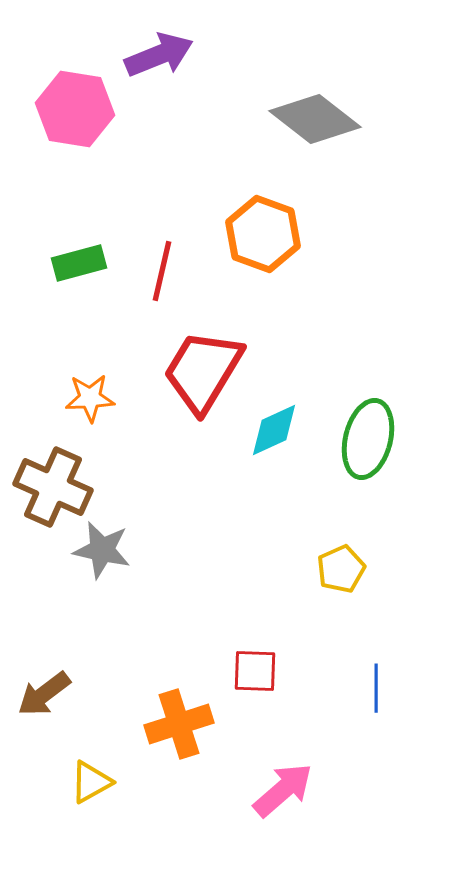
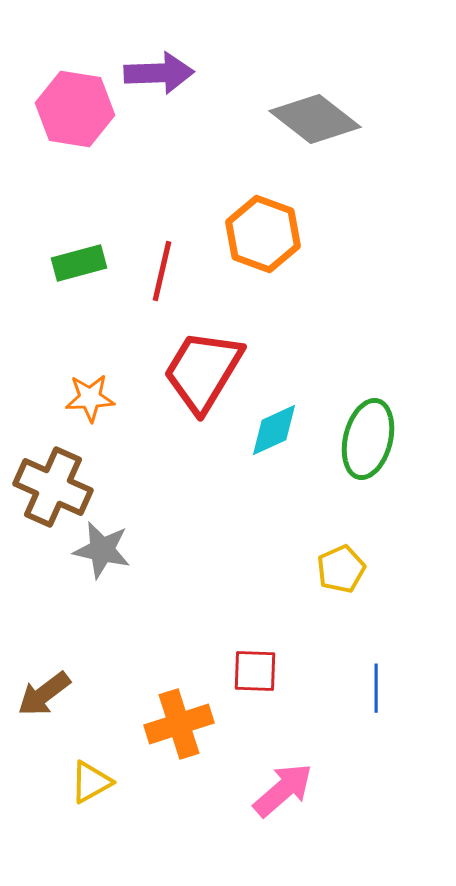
purple arrow: moved 18 px down; rotated 20 degrees clockwise
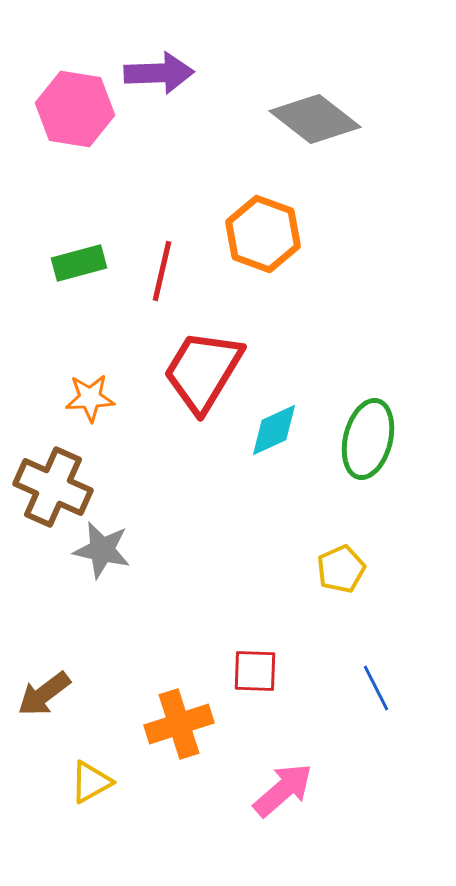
blue line: rotated 27 degrees counterclockwise
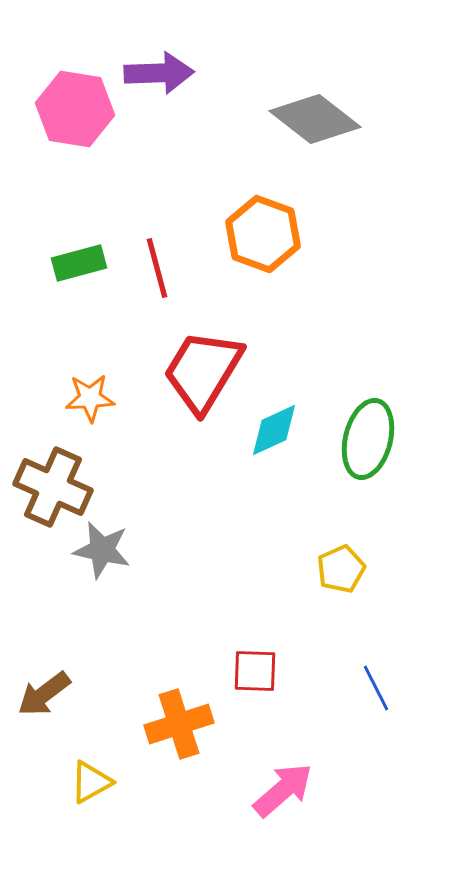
red line: moved 5 px left, 3 px up; rotated 28 degrees counterclockwise
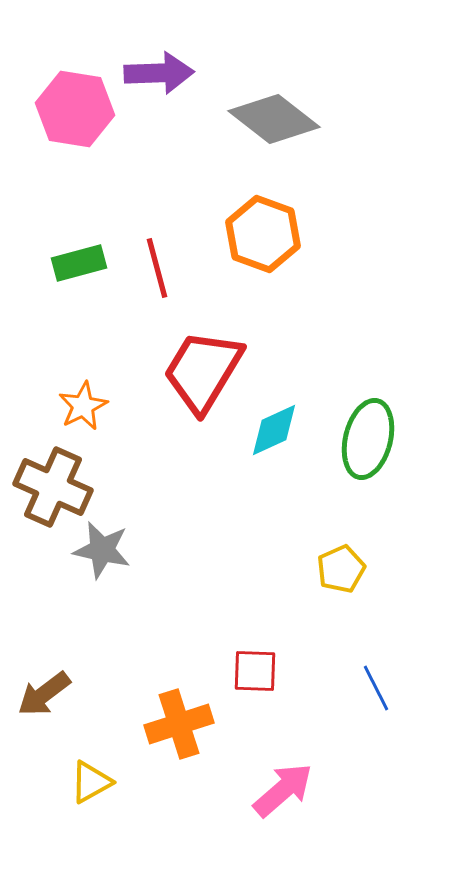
gray diamond: moved 41 px left
orange star: moved 7 px left, 8 px down; rotated 24 degrees counterclockwise
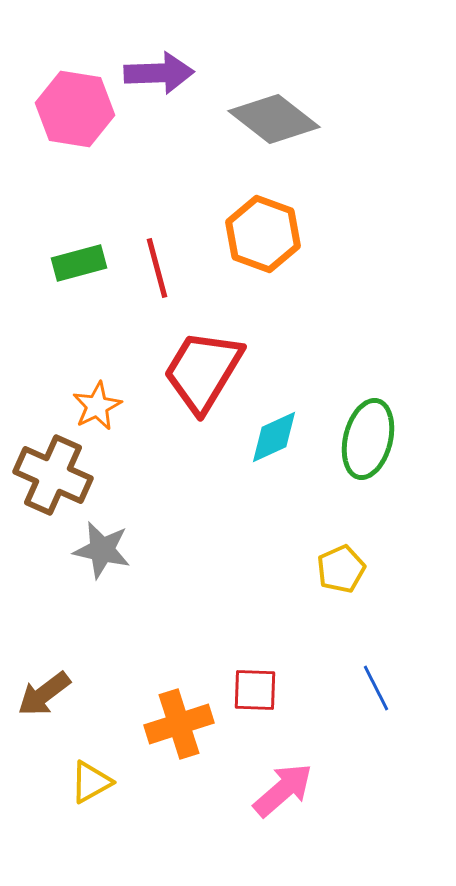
orange star: moved 14 px right
cyan diamond: moved 7 px down
brown cross: moved 12 px up
red square: moved 19 px down
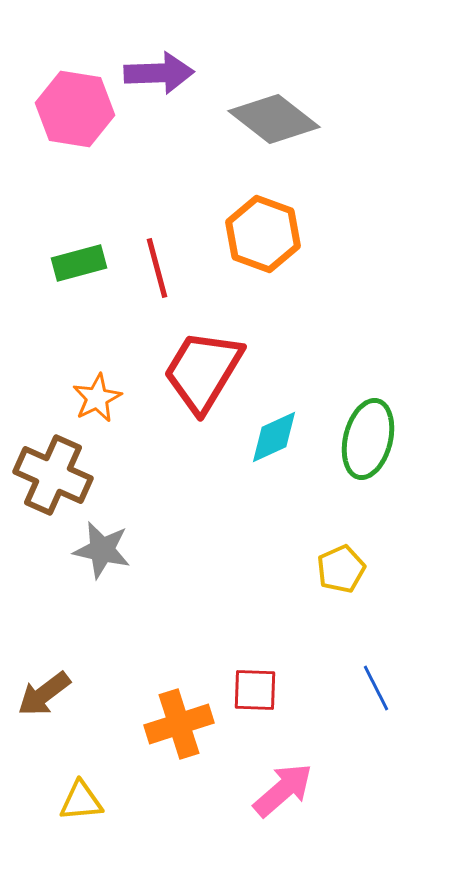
orange star: moved 8 px up
yellow triangle: moved 10 px left, 19 px down; rotated 24 degrees clockwise
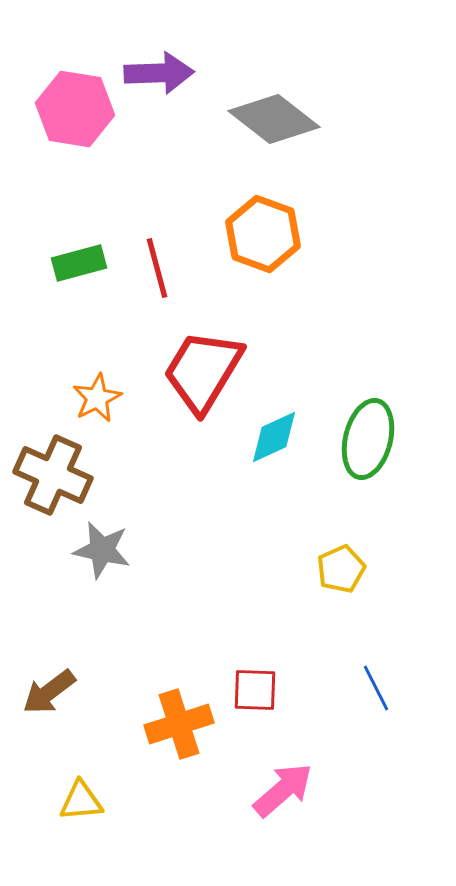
brown arrow: moved 5 px right, 2 px up
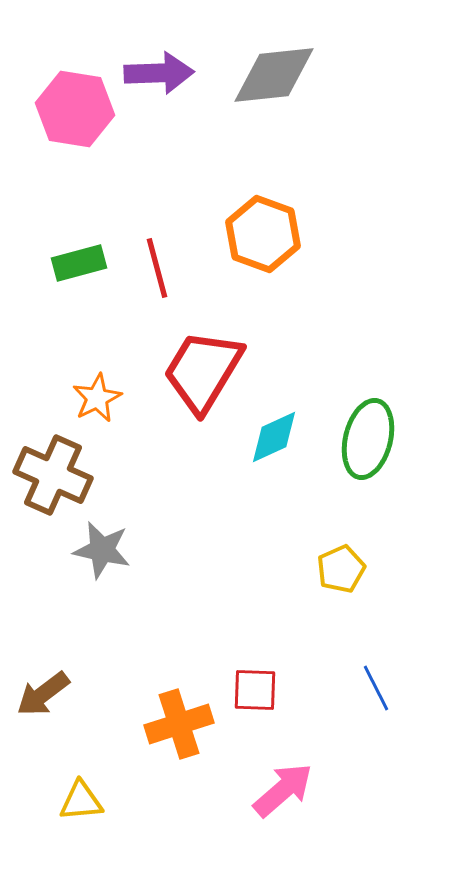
gray diamond: moved 44 px up; rotated 44 degrees counterclockwise
brown arrow: moved 6 px left, 2 px down
